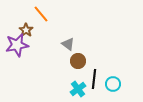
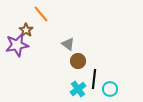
cyan circle: moved 3 px left, 5 px down
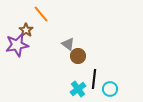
brown circle: moved 5 px up
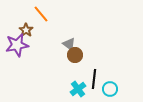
gray triangle: moved 1 px right
brown circle: moved 3 px left, 1 px up
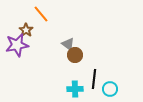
gray triangle: moved 1 px left
cyan cross: moved 3 px left; rotated 35 degrees clockwise
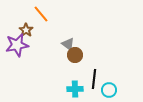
cyan circle: moved 1 px left, 1 px down
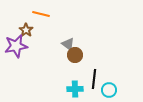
orange line: rotated 36 degrees counterclockwise
purple star: moved 1 px left, 1 px down
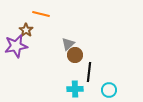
gray triangle: rotated 40 degrees clockwise
black line: moved 5 px left, 7 px up
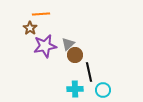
orange line: rotated 18 degrees counterclockwise
brown star: moved 4 px right, 2 px up
purple star: moved 29 px right
black line: rotated 18 degrees counterclockwise
cyan circle: moved 6 px left
